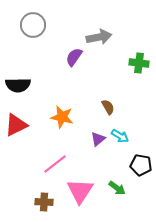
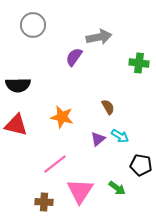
red triangle: rotated 40 degrees clockwise
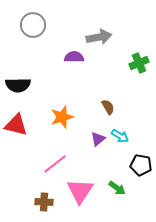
purple semicircle: rotated 54 degrees clockwise
green cross: rotated 30 degrees counterclockwise
orange star: rotated 30 degrees counterclockwise
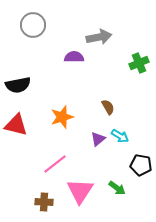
black semicircle: rotated 10 degrees counterclockwise
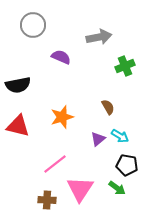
purple semicircle: moved 13 px left; rotated 24 degrees clockwise
green cross: moved 14 px left, 3 px down
red triangle: moved 2 px right, 1 px down
black pentagon: moved 14 px left
pink triangle: moved 2 px up
brown cross: moved 3 px right, 2 px up
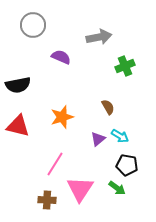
pink line: rotated 20 degrees counterclockwise
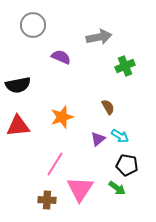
red triangle: rotated 20 degrees counterclockwise
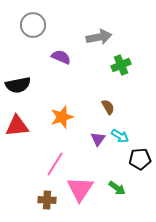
green cross: moved 4 px left, 1 px up
red triangle: moved 1 px left
purple triangle: rotated 14 degrees counterclockwise
black pentagon: moved 13 px right, 6 px up; rotated 15 degrees counterclockwise
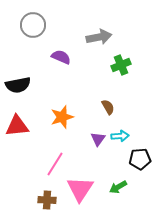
cyan arrow: rotated 36 degrees counterclockwise
green arrow: moved 1 px right, 1 px up; rotated 114 degrees clockwise
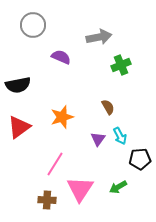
red triangle: moved 2 px right, 1 px down; rotated 30 degrees counterclockwise
cyan arrow: rotated 66 degrees clockwise
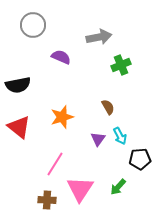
red triangle: rotated 45 degrees counterclockwise
green arrow: rotated 18 degrees counterclockwise
